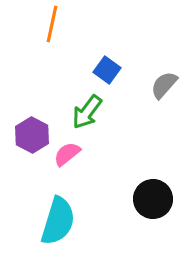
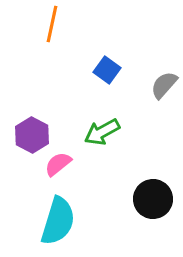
green arrow: moved 15 px right, 20 px down; rotated 24 degrees clockwise
pink semicircle: moved 9 px left, 10 px down
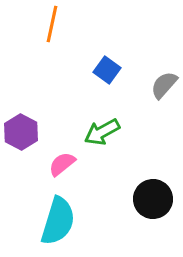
purple hexagon: moved 11 px left, 3 px up
pink semicircle: moved 4 px right
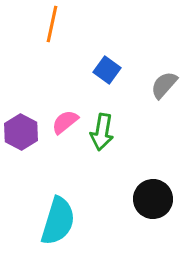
green arrow: rotated 51 degrees counterclockwise
pink semicircle: moved 3 px right, 42 px up
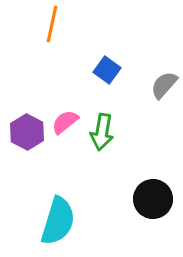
purple hexagon: moved 6 px right
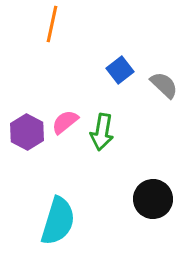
blue square: moved 13 px right; rotated 16 degrees clockwise
gray semicircle: rotated 92 degrees clockwise
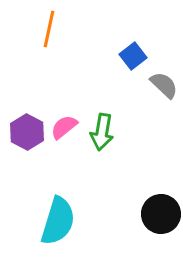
orange line: moved 3 px left, 5 px down
blue square: moved 13 px right, 14 px up
pink semicircle: moved 1 px left, 5 px down
black circle: moved 8 px right, 15 px down
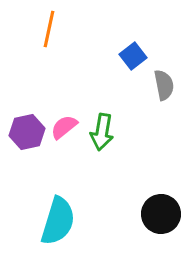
gray semicircle: rotated 36 degrees clockwise
purple hexagon: rotated 20 degrees clockwise
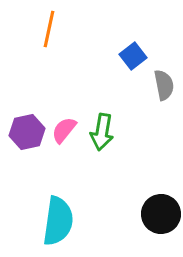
pink semicircle: moved 3 px down; rotated 12 degrees counterclockwise
cyan semicircle: rotated 9 degrees counterclockwise
